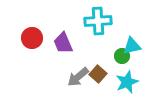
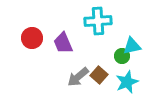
brown square: moved 1 px right, 1 px down
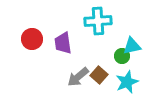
red circle: moved 1 px down
purple trapezoid: rotated 15 degrees clockwise
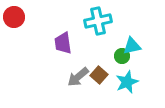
cyan cross: rotated 8 degrees counterclockwise
red circle: moved 18 px left, 22 px up
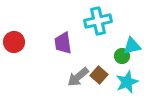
red circle: moved 25 px down
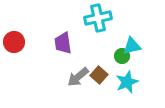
cyan cross: moved 3 px up
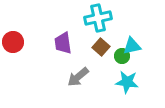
red circle: moved 1 px left
brown square: moved 2 px right, 28 px up
cyan star: rotated 30 degrees clockwise
